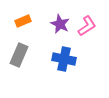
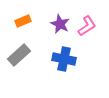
gray rectangle: rotated 25 degrees clockwise
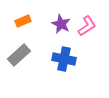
purple star: moved 1 px right
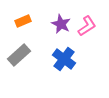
blue cross: rotated 25 degrees clockwise
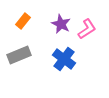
orange rectangle: rotated 28 degrees counterclockwise
pink L-shape: moved 3 px down
gray rectangle: rotated 20 degrees clockwise
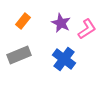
purple star: moved 1 px up
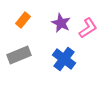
orange rectangle: moved 1 px up
pink L-shape: moved 1 px right, 1 px up
